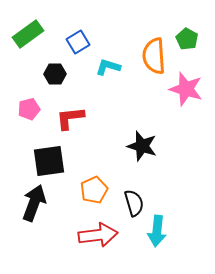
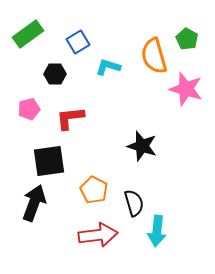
orange semicircle: rotated 12 degrees counterclockwise
orange pentagon: rotated 20 degrees counterclockwise
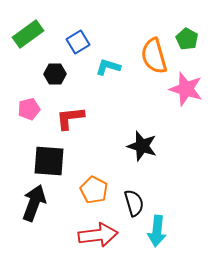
black square: rotated 12 degrees clockwise
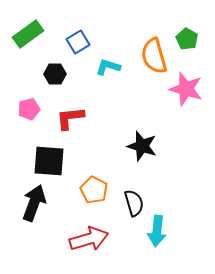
red arrow: moved 9 px left, 4 px down; rotated 9 degrees counterclockwise
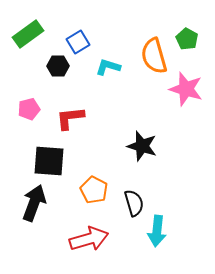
black hexagon: moved 3 px right, 8 px up
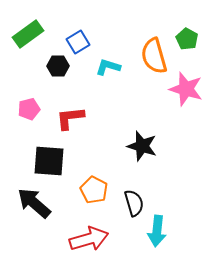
black arrow: rotated 69 degrees counterclockwise
